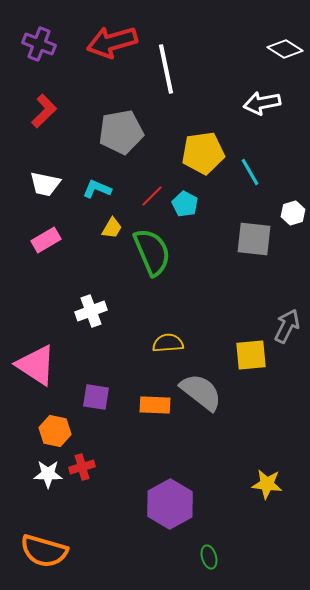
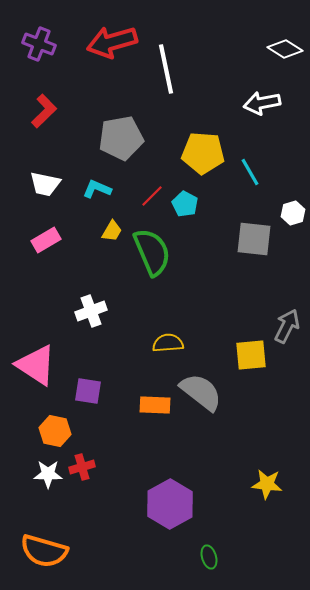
gray pentagon: moved 6 px down
yellow pentagon: rotated 12 degrees clockwise
yellow trapezoid: moved 3 px down
purple square: moved 8 px left, 6 px up
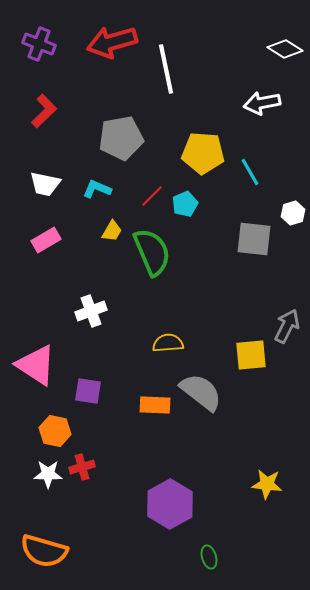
cyan pentagon: rotated 20 degrees clockwise
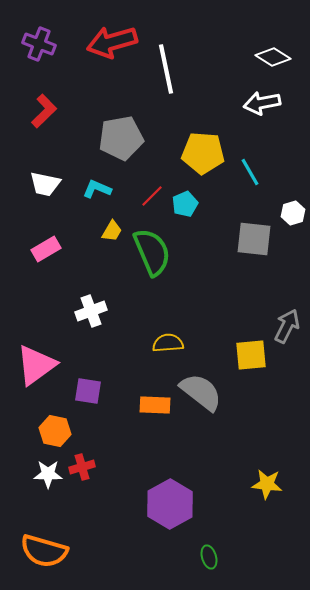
white diamond: moved 12 px left, 8 px down
pink rectangle: moved 9 px down
pink triangle: rotated 51 degrees clockwise
